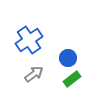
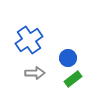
gray arrow: moved 1 px right, 1 px up; rotated 36 degrees clockwise
green rectangle: moved 1 px right
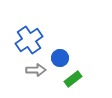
blue circle: moved 8 px left
gray arrow: moved 1 px right, 3 px up
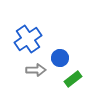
blue cross: moved 1 px left, 1 px up
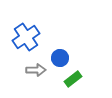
blue cross: moved 2 px left, 2 px up
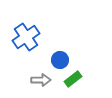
blue circle: moved 2 px down
gray arrow: moved 5 px right, 10 px down
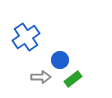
gray arrow: moved 3 px up
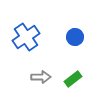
blue circle: moved 15 px right, 23 px up
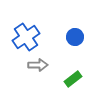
gray arrow: moved 3 px left, 12 px up
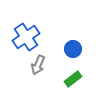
blue circle: moved 2 px left, 12 px down
gray arrow: rotated 114 degrees clockwise
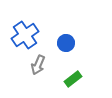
blue cross: moved 1 px left, 2 px up
blue circle: moved 7 px left, 6 px up
